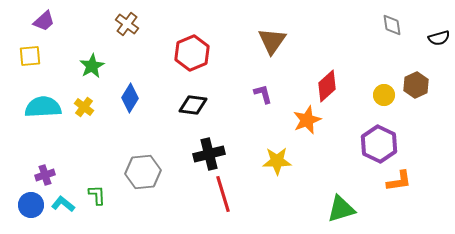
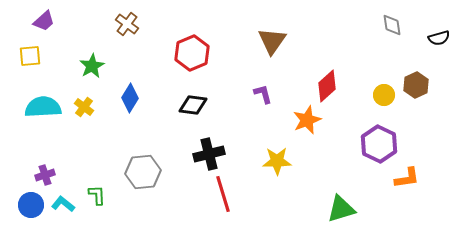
orange L-shape: moved 8 px right, 3 px up
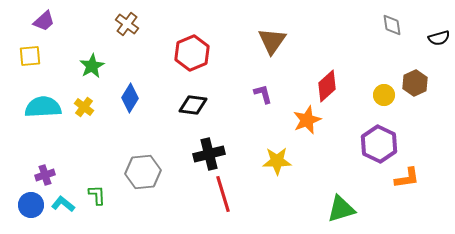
brown hexagon: moved 1 px left, 2 px up
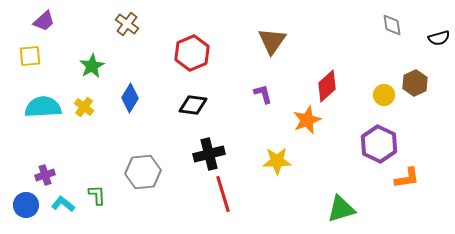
blue circle: moved 5 px left
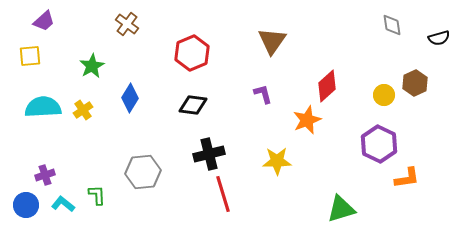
yellow cross: moved 1 px left, 3 px down; rotated 18 degrees clockwise
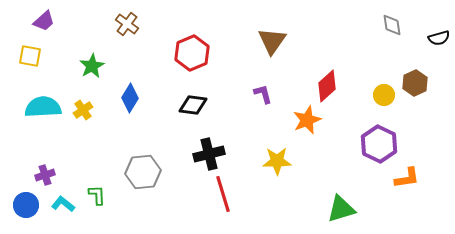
yellow square: rotated 15 degrees clockwise
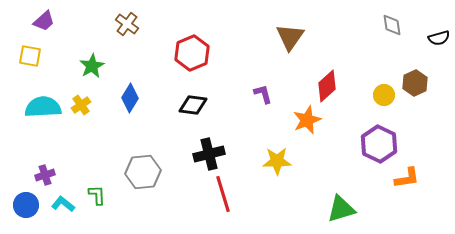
brown triangle: moved 18 px right, 4 px up
yellow cross: moved 2 px left, 5 px up
